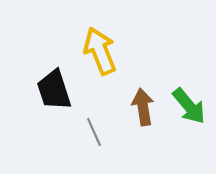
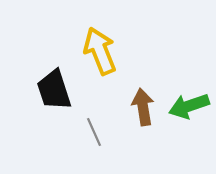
green arrow: rotated 111 degrees clockwise
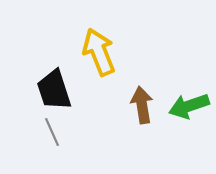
yellow arrow: moved 1 px left, 1 px down
brown arrow: moved 1 px left, 2 px up
gray line: moved 42 px left
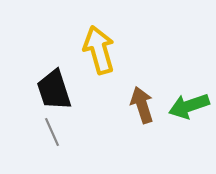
yellow arrow: moved 2 px up; rotated 6 degrees clockwise
brown arrow: rotated 9 degrees counterclockwise
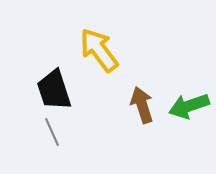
yellow arrow: rotated 21 degrees counterclockwise
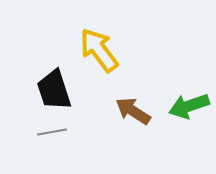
brown arrow: moved 9 px left, 6 px down; rotated 39 degrees counterclockwise
gray line: rotated 76 degrees counterclockwise
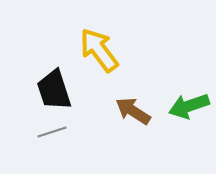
gray line: rotated 8 degrees counterclockwise
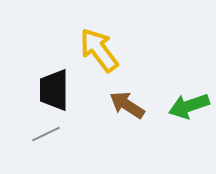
black trapezoid: rotated 18 degrees clockwise
brown arrow: moved 6 px left, 6 px up
gray line: moved 6 px left, 2 px down; rotated 8 degrees counterclockwise
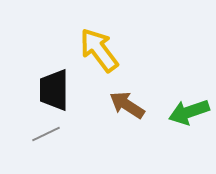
green arrow: moved 6 px down
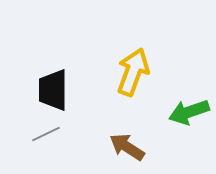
yellow arrow: moved 34 px right, 22 px down; rotated 57 degrees clockwise
black trapezoid: moved 1 px left
brown arrow: moved 42 px down
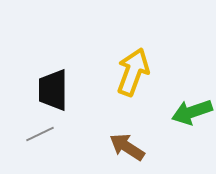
green arrow: moved 3 px right
gray line: moved 6 px left
